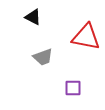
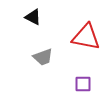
purple square: moved 10 px right, 4 px up
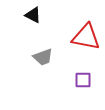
black triangle: moved 2 px up
purple square: moved 4 px up
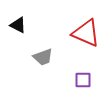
black triangle: moved 15 px left, 10 px down
red triangle: moved 4 px up; rotated 12 degrees clockwise
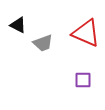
gray trapezoid: moved 14 px up
